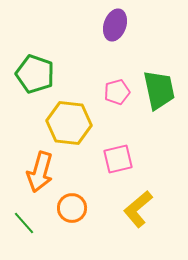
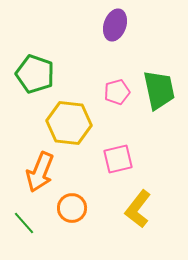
orange arrow: rotated 6 degrees clockwise
yellow L-shape: rotated 12 degrees counterclockwise
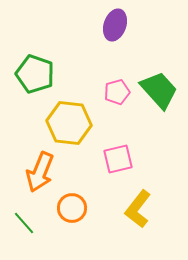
green trapezoid: rotated 30 degrees counterclockwise
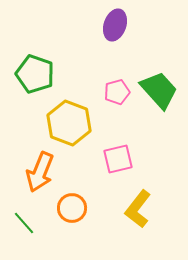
yellow hexagon: rotated 15 degrees clockwise
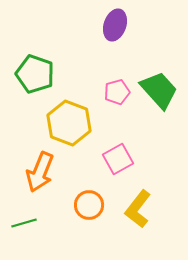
pink square: rotated 16 degrees counterclockwise
orange circle: moved 17 px right, 3 px up
green line: rotated 65 degrees counterclockwise
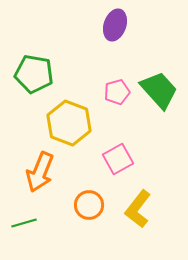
green pentagon: moved 1 px left; rotated 9 degrees counterclockwise
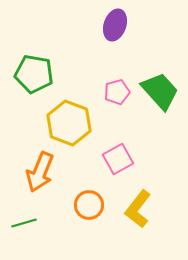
green trapezoid: moved 1 px right, 1 px down
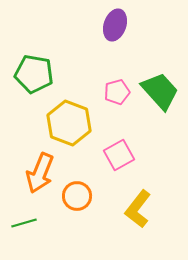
pink square: moved 1 px right, 4 px up
orange arrow: moved 1 px down
orange circle: moved 12 px left, 9 px up
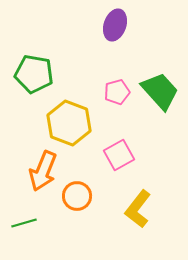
orange arrow: moved 3 px right, 2 px up
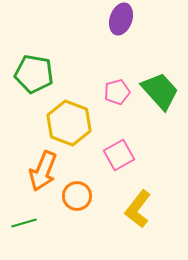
purple ellipse: moved 6 px right, 6 px up
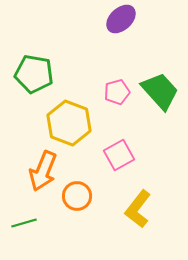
purple ellipse: rotated 28 degrees clockwise
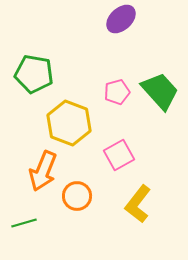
yellow L-shape: moved 5 px up
